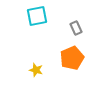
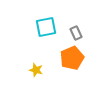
cyan square: moved 9 px right, 11 px down
gray rectangle: moved 5 px down
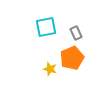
yellow star: moved 14 px right, 1 px up
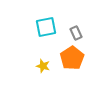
orange pentagon: rotated 10 degrees counterclockwise
yellow star: moved 7 px left, 3 px up
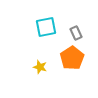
yellow star: moved 3 px left, 1 px down
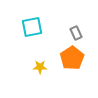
cyan square: moved 14 px left
yellow star: rotated 16 degrees counterclockwise
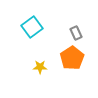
cyan square: rotated 25 degrees counterclockwise
